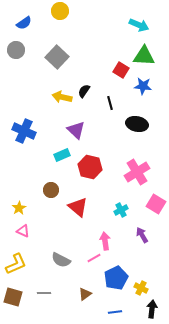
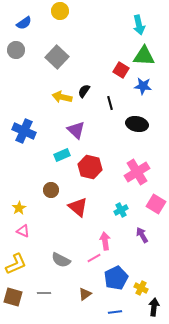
cyan arrow: rotated 54 degrees clockwise
black arrow: moved 2 px right, 2 px up
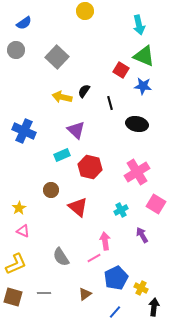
yellow circle: moved 25 px right
green triangle: rotated 20 degrees clockwise
gray semicircle: moved 3 px up; rotated 30 degrees clockwise
blue line: rotated 40 degrees counterclockwise
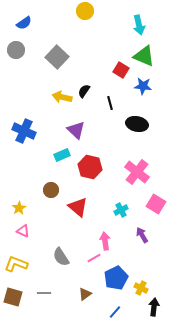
pink cross: rotated 20 degrees counterclockwise
yellow L-shape: rotated 135 degrees counterclockwise
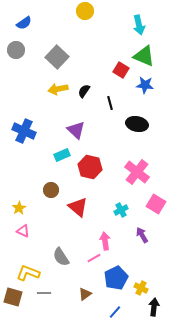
blue star: moved 2 px right, 1 px up
yellow arrow: moved 4 px left, 8 px up; rotated 24 degrees counterclockwise
yellow L-shape: moved 12 px right, 9 px down
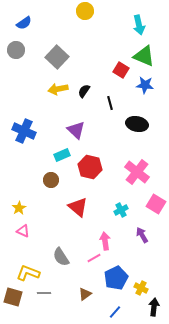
brown circle: moved 10 px up
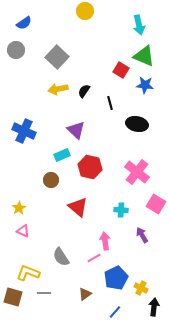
cyan cross: rotated 32 degrees clockwise
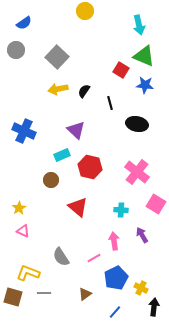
pink arrow: moved 9 px right
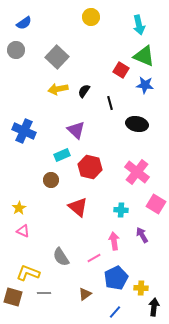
yellow circle: moved 6 px right, 6 px down
yellow cross: rotated 24 degrees counterclockwise
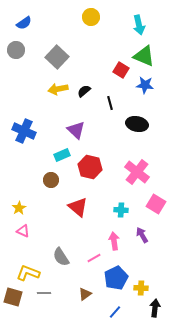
black semicircle: rotated 16 degrees clockwise
black arrow: moved 1 px right, 1 px down
